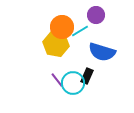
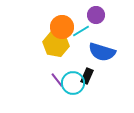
cyan line: moved 1 px right
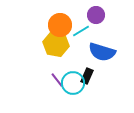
orange circle: moved 2 px left, 2 px up
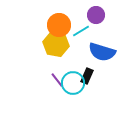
orange circle: moved 1 px left
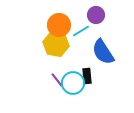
blue semicircle: moved 1 px right; rotated 40 degrees clockwise
black rectangle: rotated 28 degrees counterclockwise
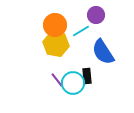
orange circle: moved 4 px left
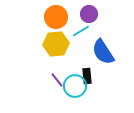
purple circle: moved 7 px left, 1 px up
orange circle: moved 1 px right, 8 px up
yellow hexagon: rotated 15 degrees counterclockwise
cyan circle: moved 2 px right, 3 px down
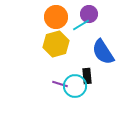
cyan line: moved 6 px up
yellow hexagon: rotated 10 degrees counterclockwise
purple line: moved 3 px right, 4 px down; rotated 35 degrees counterclockwise
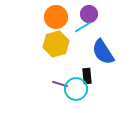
cyan line: moved 2 px right, 2 px down
cyan circle: moved 1 px right, 3 px down
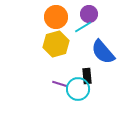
blue semicircle: rotated 8 degrees counterclockwise
cyan circle: moved 2 px right
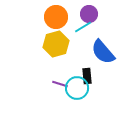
cyan circle: moved 1 px left, 1 px up
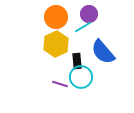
yellow hexagon: rotated 10 degrees counterclockwise
black rectangle: moved 10 px left, 15 px up
cyan circle: moved 4 px right, 11 px up
